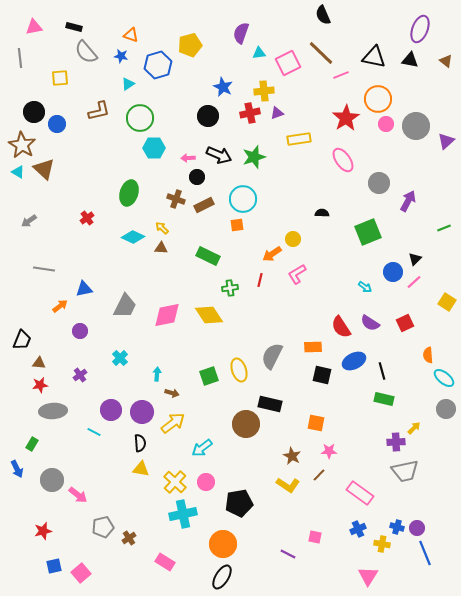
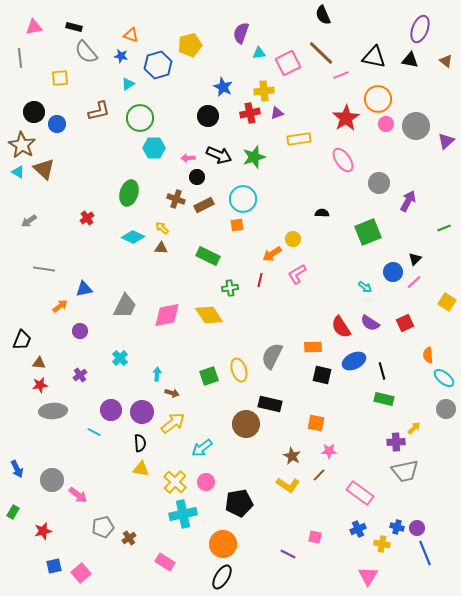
green rectangle at (32, 444): moved 19 px left, 68 px down
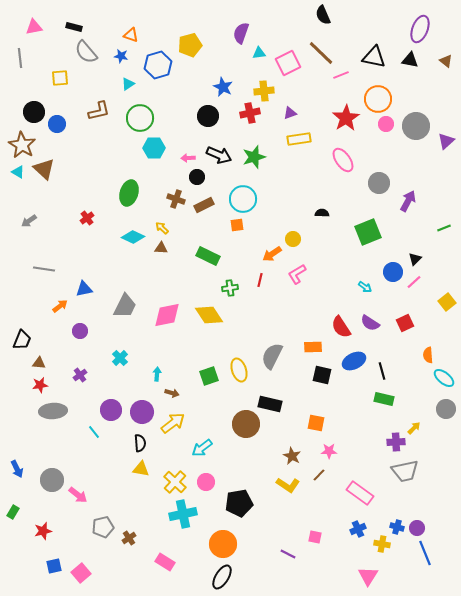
purple triangle at (277, 113): moved 13 px right
yellow square at (447, 302): rotated 18 degrees clockwise
cyan line at (94, 432): rotated 24 degrees clockwise
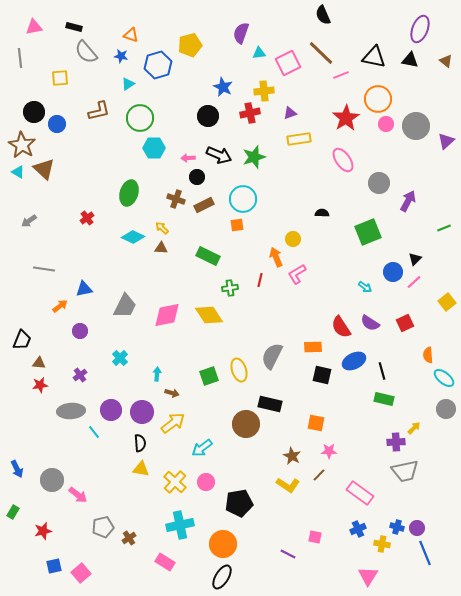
orange arrow at (272, 254): moved 4 px right, 3 px down; rotated 102 degrees clockwise
gray ellipse at (53, 411): moved 18 px right
cyan cross at (183, 514): moved 3 px left, 11 px down
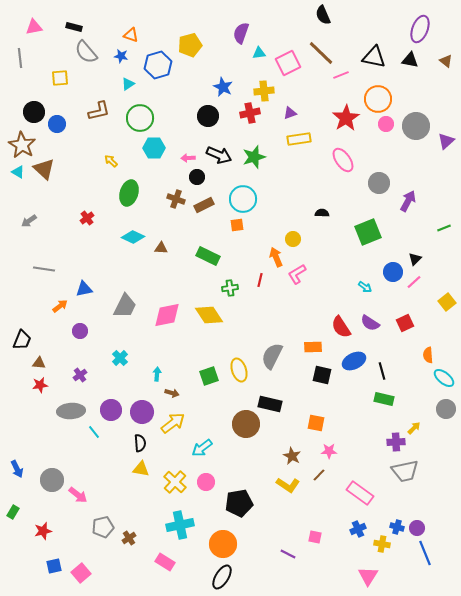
yellow arrow at (162, 228): moved 51 px left, 67 px up
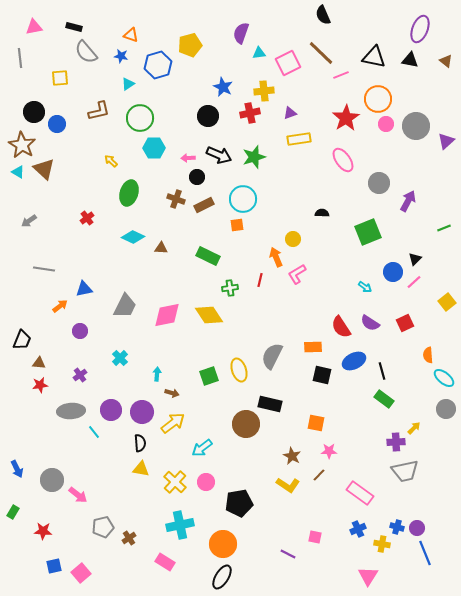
green rectangle at (384, 399): rotated 24 degrees clockwise
red star at (43, 531): rotated 18 degrees clockwise
